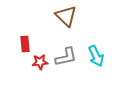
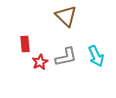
red star: rotated 21 degrees counterclockwise
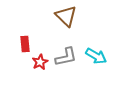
cyan arrow: rotated 35 degrees counterclockwise
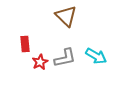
gray L-shape: moved 1 px left, 1 px down
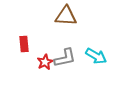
brown triangle: rotated 40 degrees counterclockwise
red rectangle: moved 1 px left
red star: moved 5 px right
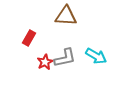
red rectangle: moved 5 px right, 6 px up; rotated 35 degrees clockwise
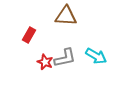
red rectangle: moved 3 px up
red star: rotated 21 degrees counterclockwise
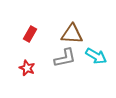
brown triangle: moved 6 px right, 18 px down
red rectangle: moved 1 px right, 1 px up
red star: moved 18 px left, 6 px down
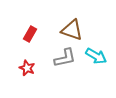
brown triangle: moved 4 px up; rotated 15 degrees clockwise
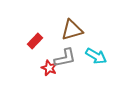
brown triangle: rotated 35 degrees counterclockwise
red rectangle: moved 5 px right, 7 px down; rotated 14 degrees clockwise
red star: moved 22 px right
